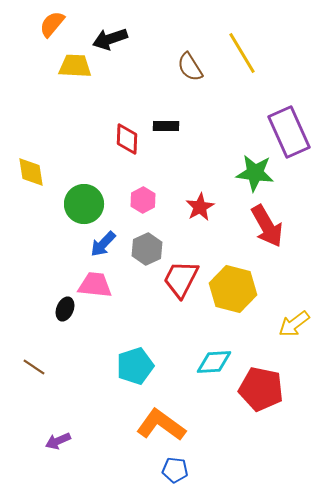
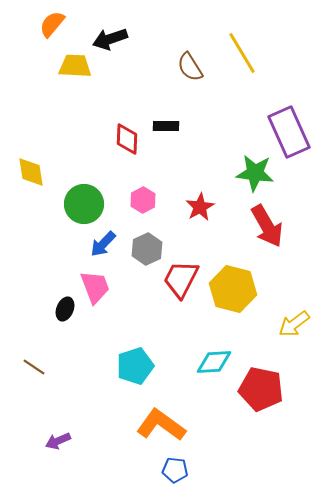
pink trapezoid: moved 2 px down; rotated 63 degrees clockwise
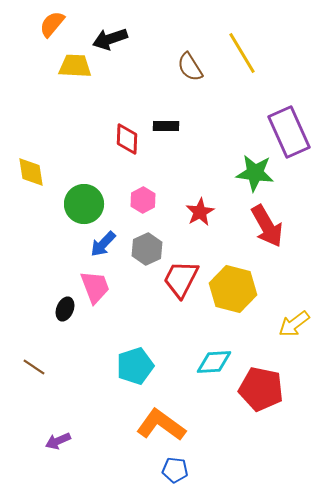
red star: moved 5 px down
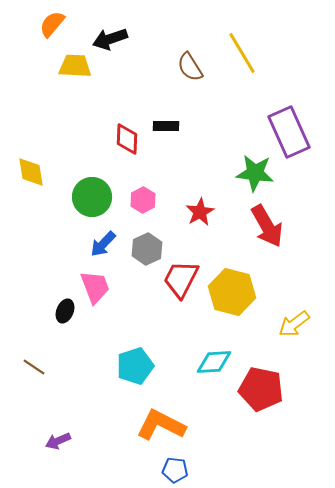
green circle: moved 8 px right, 7 px up
yellow hexagon: moved 1 px left, 3 px down
black ellipse: moved 2 px down
orange L-shape: rotated 9 degrees counterclockwise
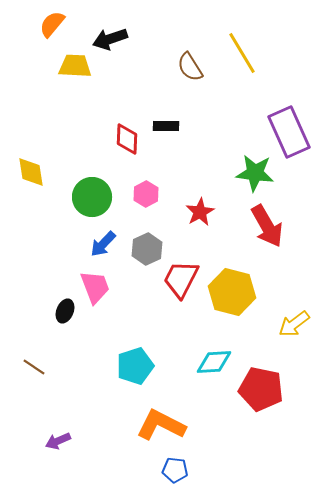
pink hexagon: moved 3 px right, 6 px up
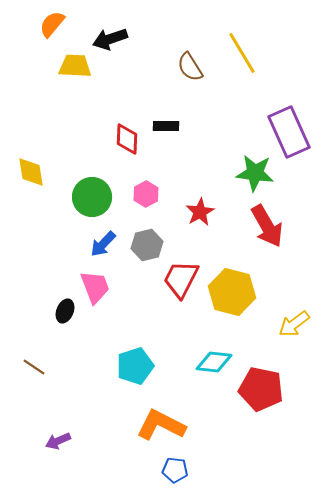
gray hexagon: moved 4 px up; rotated 12 degrees clockwise
cyan diamond: rotated 9 degrees clockwise
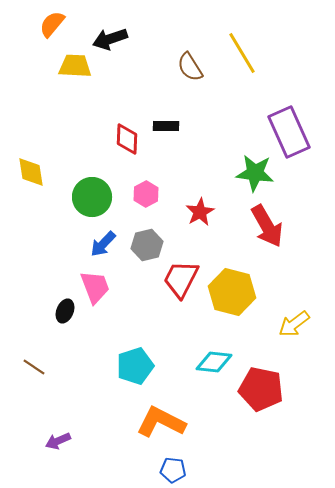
orange L-shape: moved 3 px up
blue pentagon: moved 2 px left
